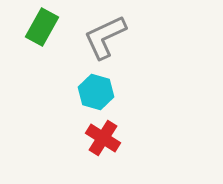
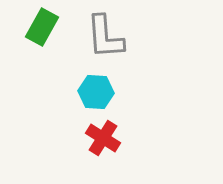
gray L-shape: rotated 69 degrees counterclockwise
cyan hexagon: rotated 12 degrees counterclockwise
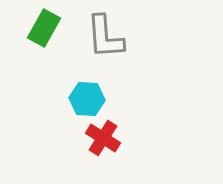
green rectangle: moved 2 px right, 1 px down
cyan hexagon: moved 9 px left, 7 px down
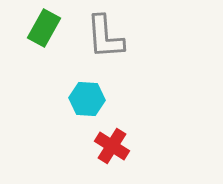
red cross: moved 9 px right, 8 px down
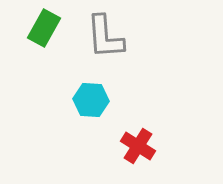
cyan hexagon: moved 4 px right, 1 px down
red cross: moved 26 px right
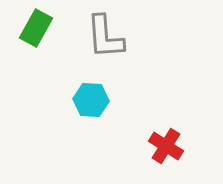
green rectangle: moved 8 px left
red cross: moved 28 px right
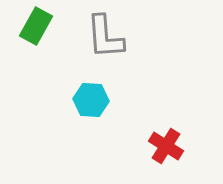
green rectangle: moved 2 px up
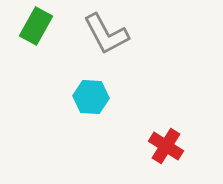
gray L-shape: moved 1 px right, 3 px up; rotated 24 degrees counterclockwise
cyan hexagon: moved 3 px up
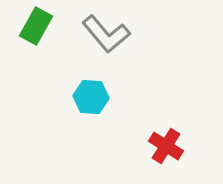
gray L-shape: rotated 12 degrees counterclockwise
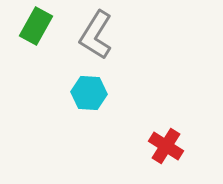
gray L-shape: moved 10 px left, 1 px down; rotated 72 degrees clockwise
cyan hexagon: moved 2 px left, 4 px up
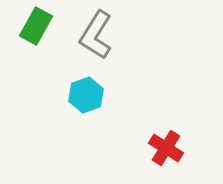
cyan hexagon: moved 3 px left, 2 px down; rotated 24 degrees counterclockwise
red cross: moved 2 px down
